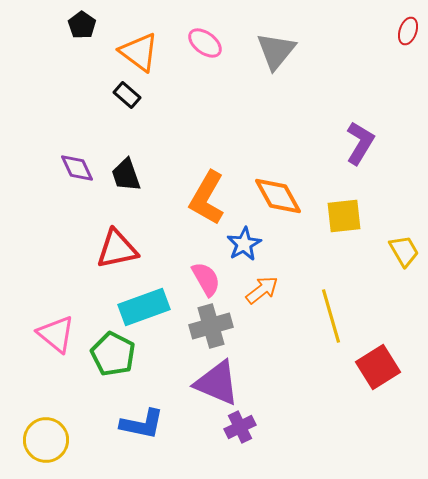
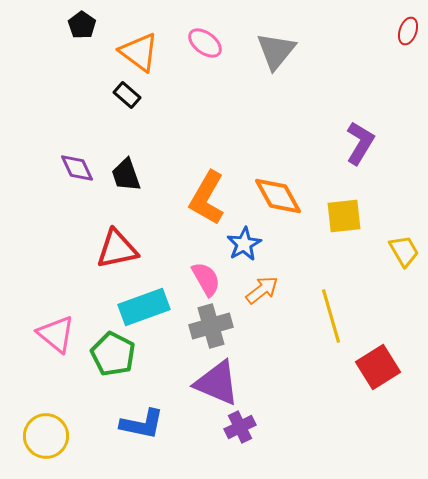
yellow circle: moved 4 px up
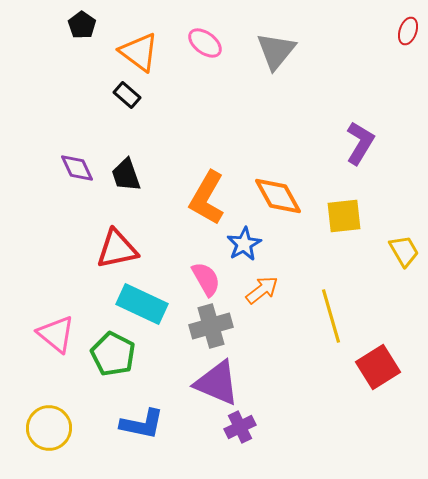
cyan rectangle: moved 2 px left, 3 px up; rotated 45 degrees clockwise
yellow circle: moved 3 px right, 8 px up
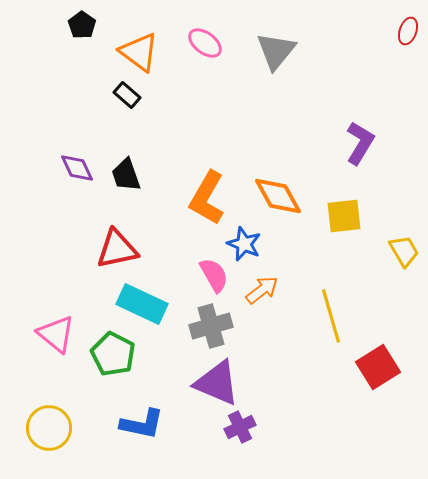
blue star: rotated 20 degrees counterclockwise
pink semicircle: moved 8 px right, 4 px up
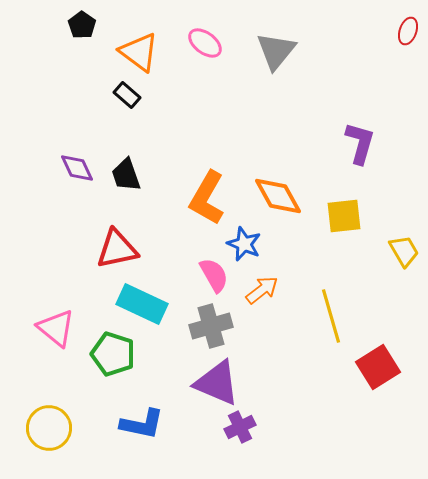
purple L-shape: rotated 15 degrees counterclockwise
pink triangle: moved 6 px up
green pentagon: rotated 9 degrees counterclockwise
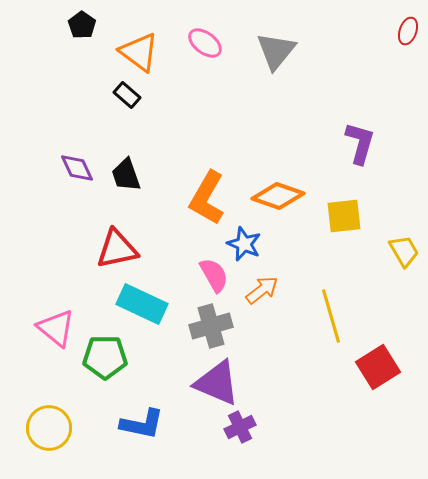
orange diamond: rotated 42 degrees counterclockwise
green pentagon: moved 8 px left, 3 px down; rotated 18 degrees counterclockwise
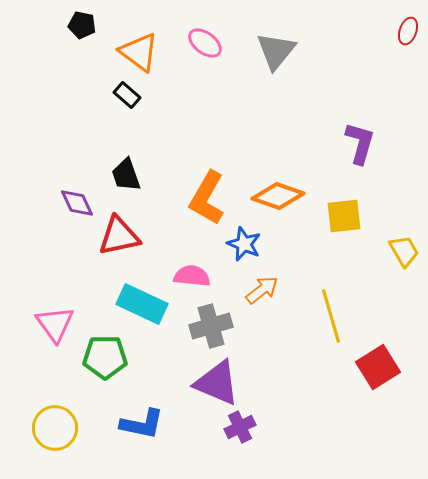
black pentagon: rotated 24 degrees counterclockwise
purple diamond: moved 35 px down
red triangle: moved 2 px right, 13 px up
pink semicircle: moved 22 px left, 1 px down; rotated 54 degrees counterclockwise
pink triangle: moved 1 px left, 4 px up; rotated 15 degrees clockwise
yellow circle: moved 6 px right
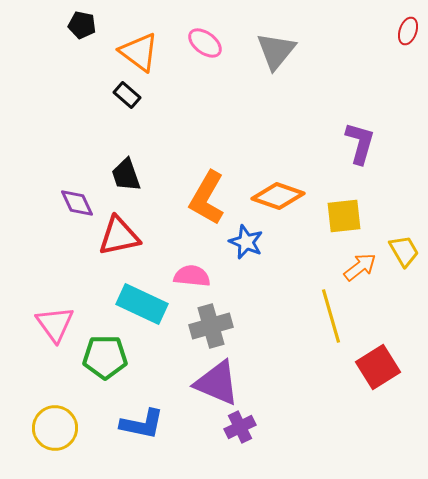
blue star: moved 2 px right, 2 px up
orange arrow: moved 98 px right, 23 px up
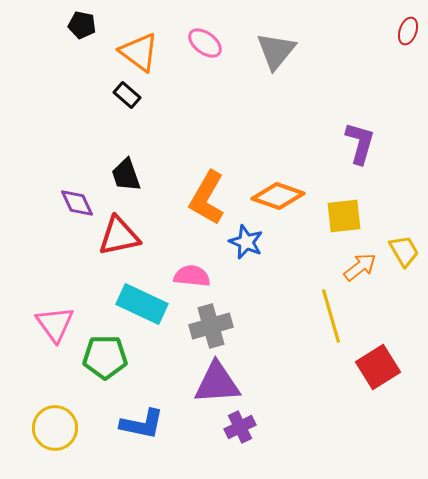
purple triangle: rotated 27 degrees counterclockwise
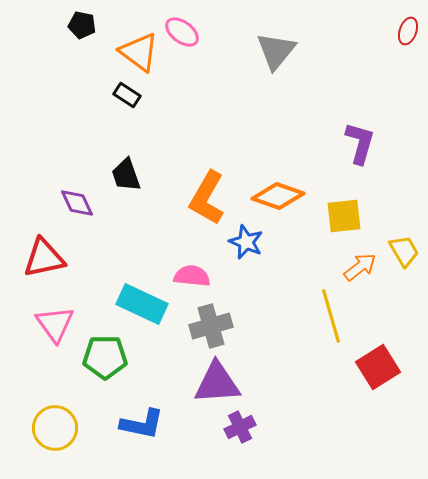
pink ellipse: moved 23 px left, 11 px up
black rectangle: rotated 8 degrees counterclockwise
red triangle: moved 75 px left, 22 px down
